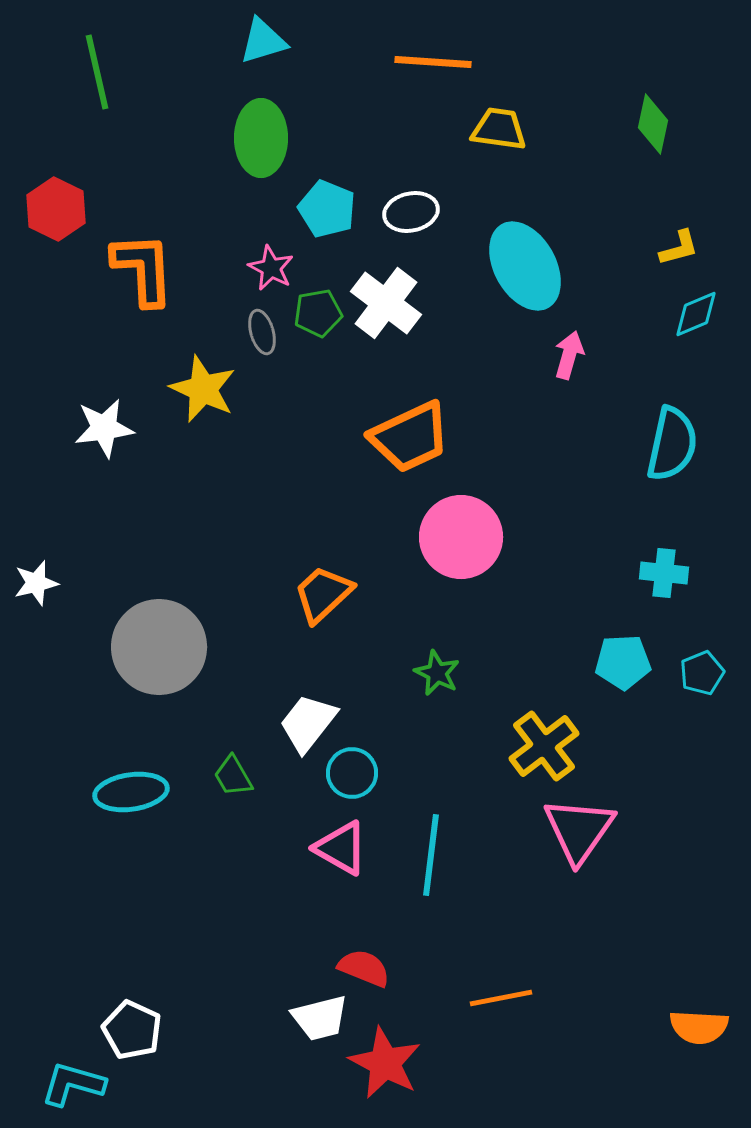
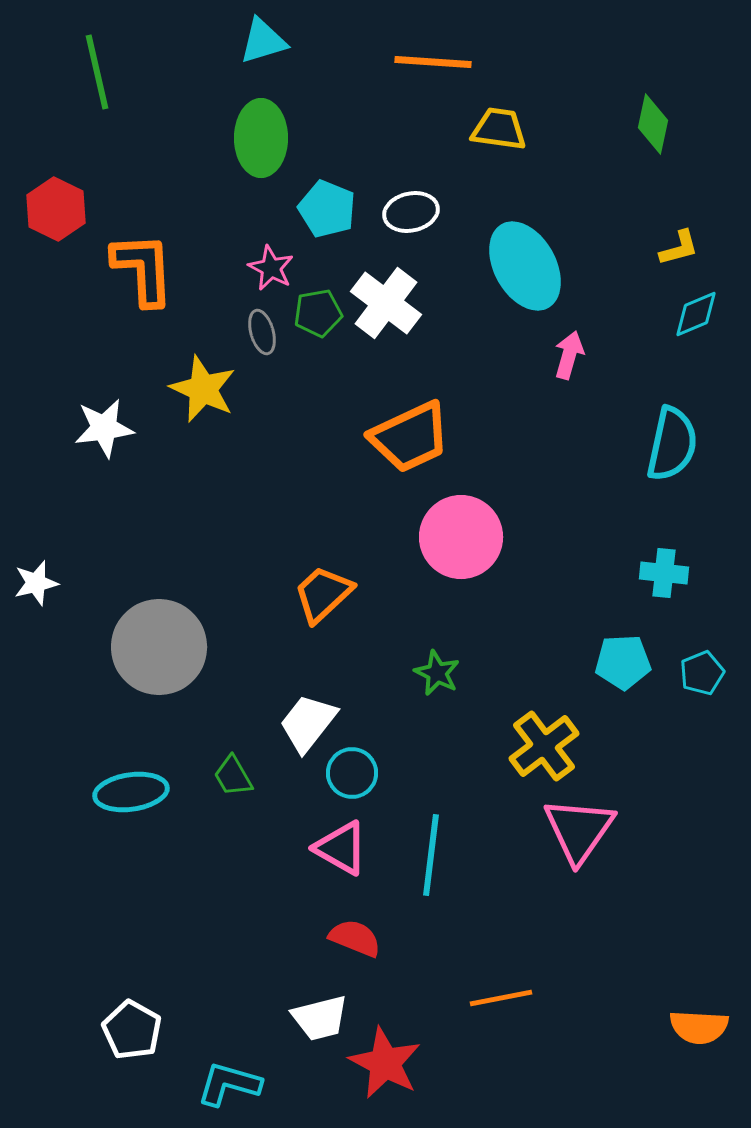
red semicircle at (364, 968): moved 9 px left, 30 px up
white pentagon at (132, 1030): rotated 4 degrees clockwise
cyan L-shape at (73, 1084): moved 156 px right
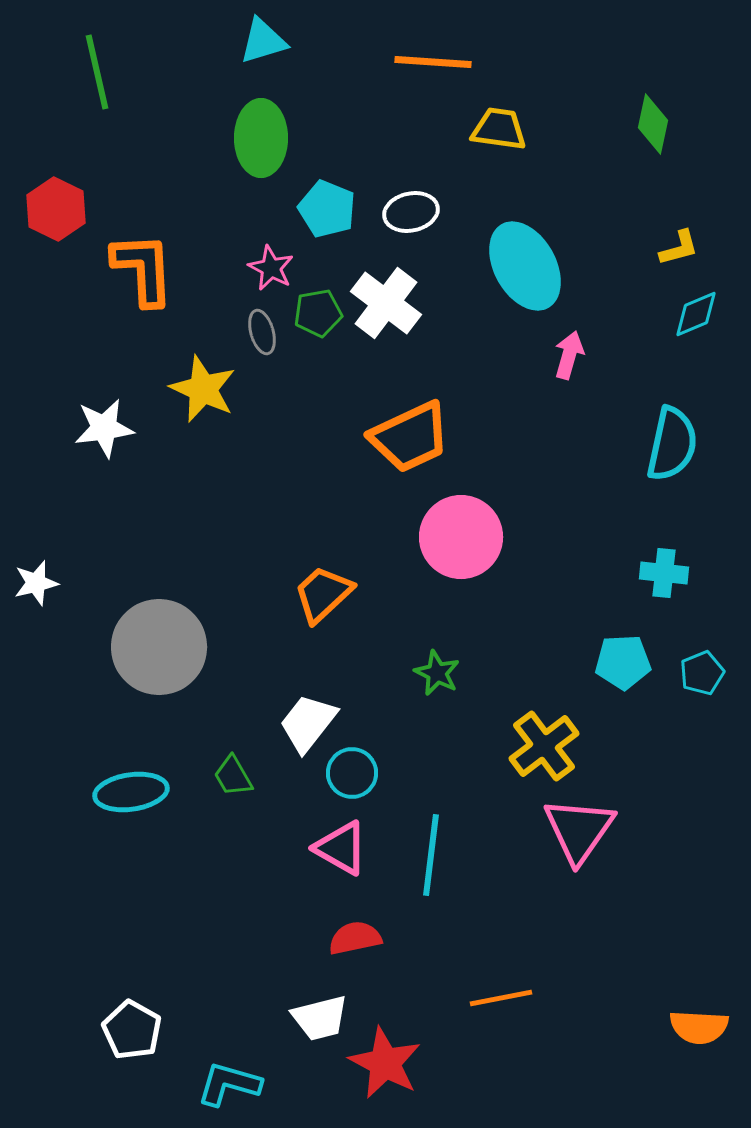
red semicircle at (355, 938): rotated 34 degrees counterclockwise
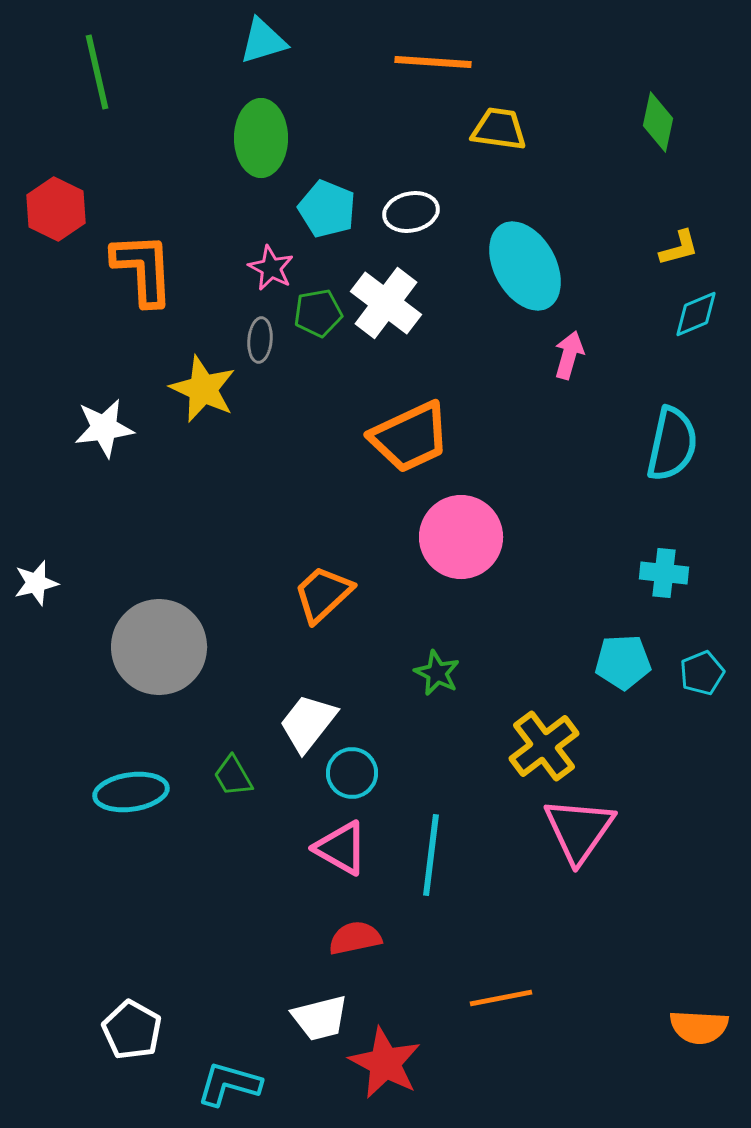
green diamond at (653, 124): moved 5 px right, 2 px up
gray ellipse at (262, 332): moved 2 px left, 8 px down; rotated 21 degrees clockwise
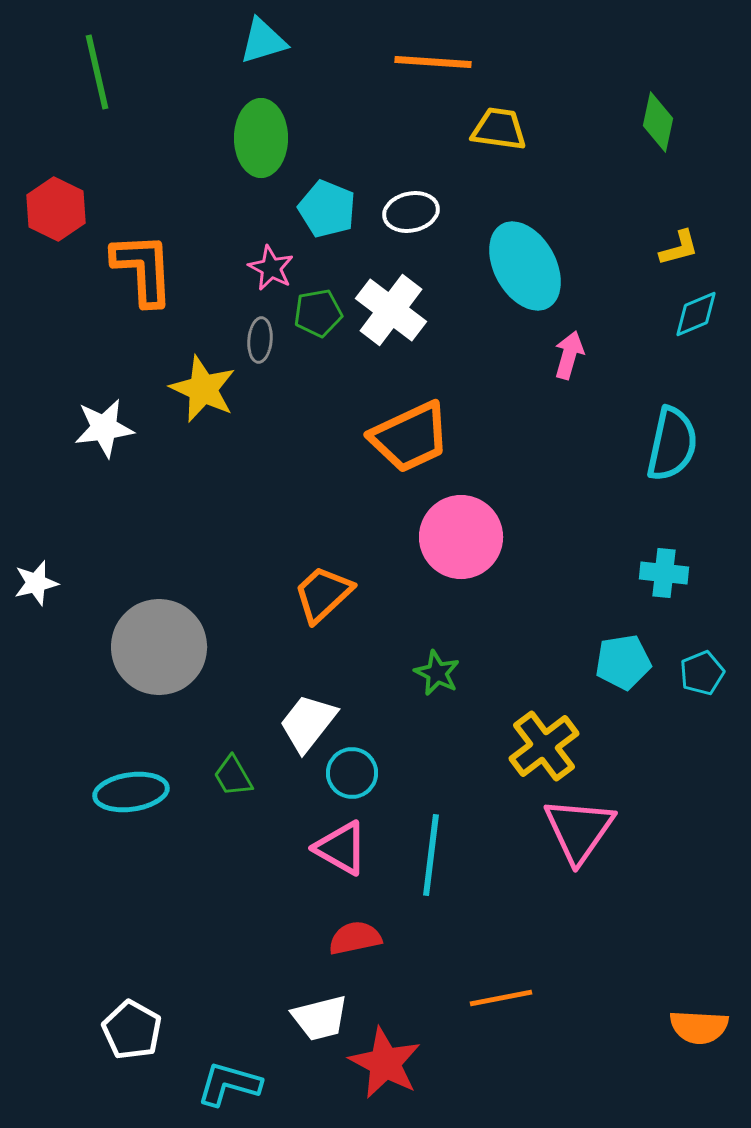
white cross at (386, 303): moved 5 px right, 7 px down
cyan pentagon at (623, 662): rotated 6 degrees counterclockwise
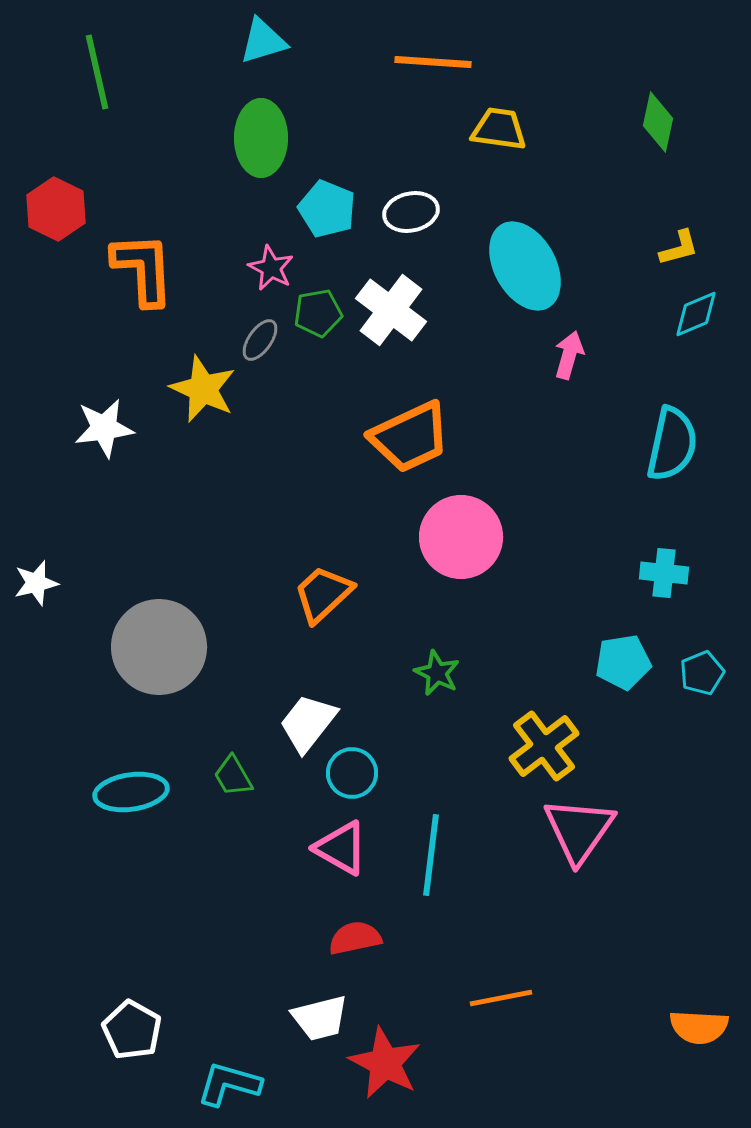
gray ellipse at (260, 340): rotated 30 degrees clockwise
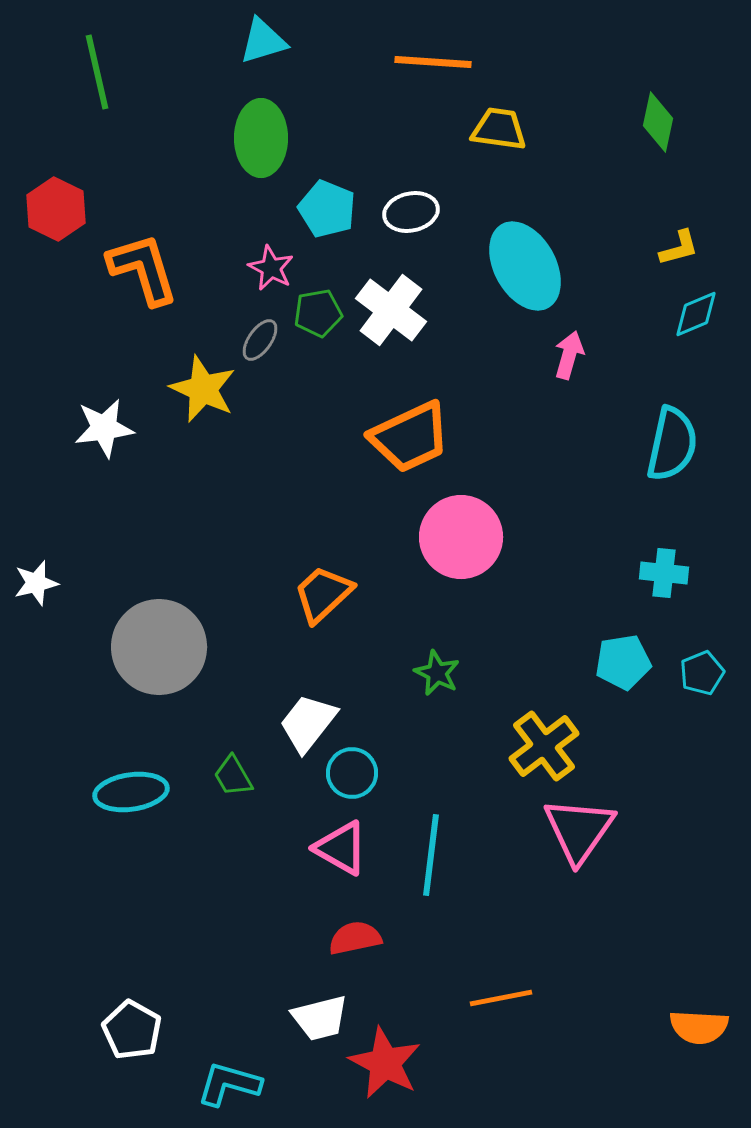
orange L-shape at (143, 269): rotated 14 degrees counterclockwise
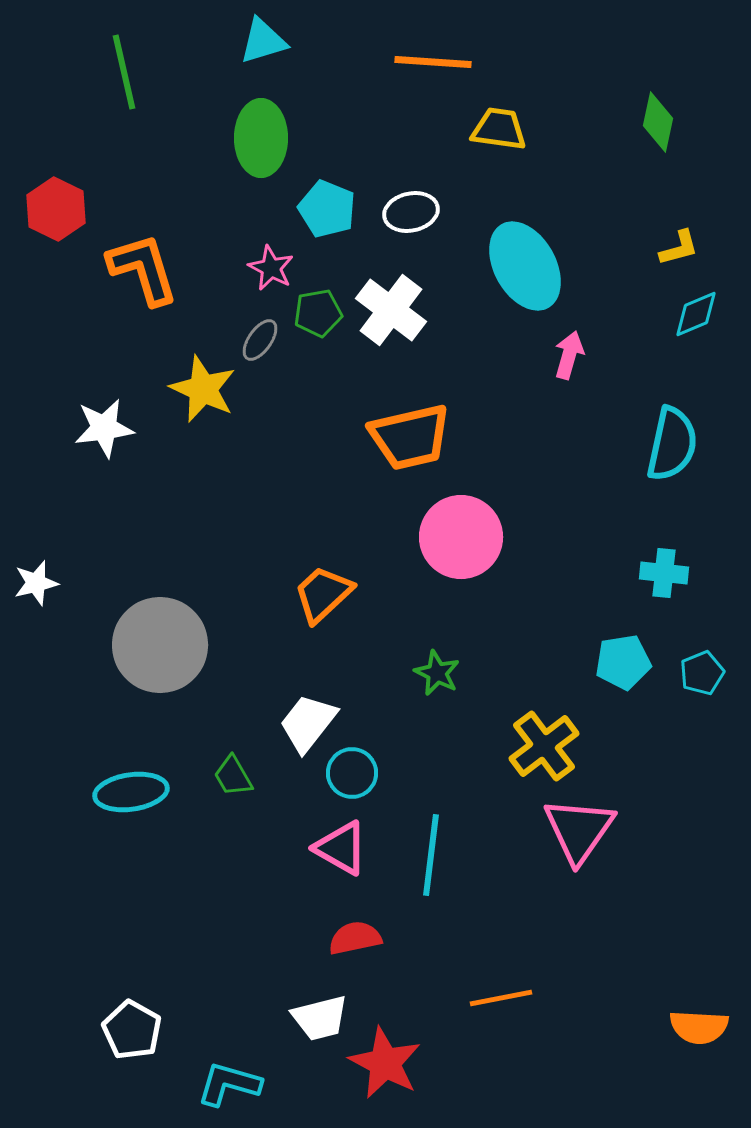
green line at (97, 72): moved 27 px right
orange trapezoid at (410, 437): rotated 12 degrees clockwise
gray circle at (159, 647): moved 1 px right, 2 px up
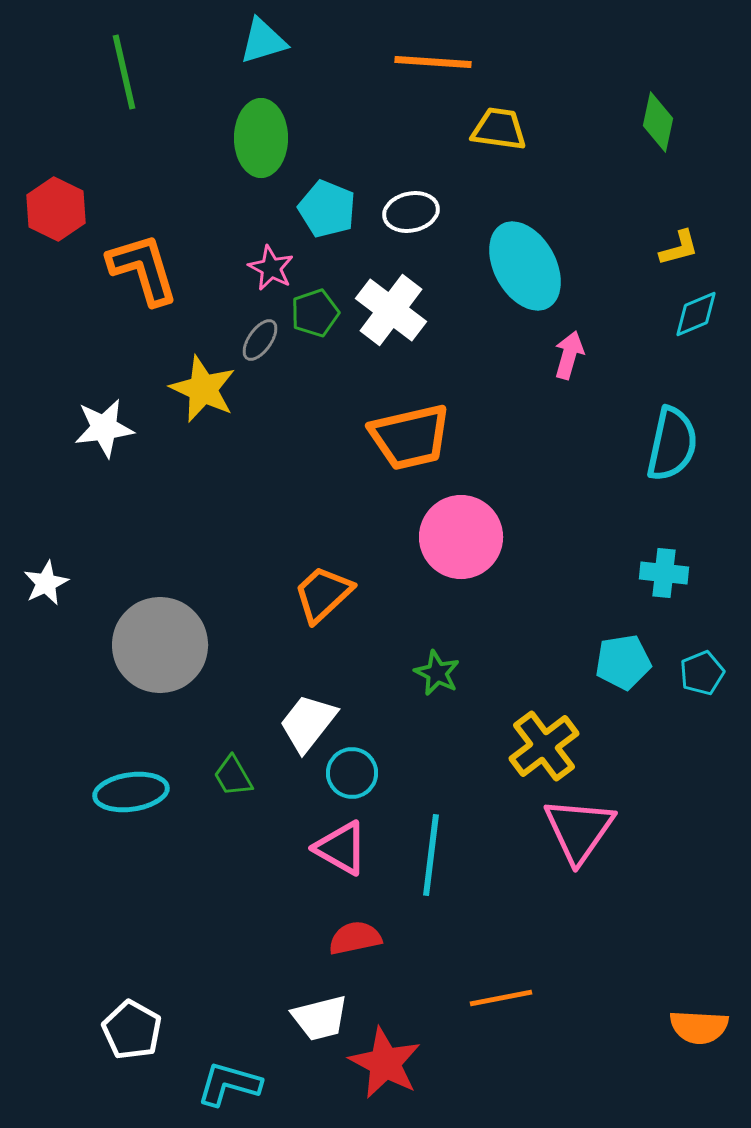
green pentagon at (318, 313): moved 3 px left; rotated 9 degrees counterclockwise
white star at (36, 583): moved 10 px right; rotated 12 degrees counterclockwise
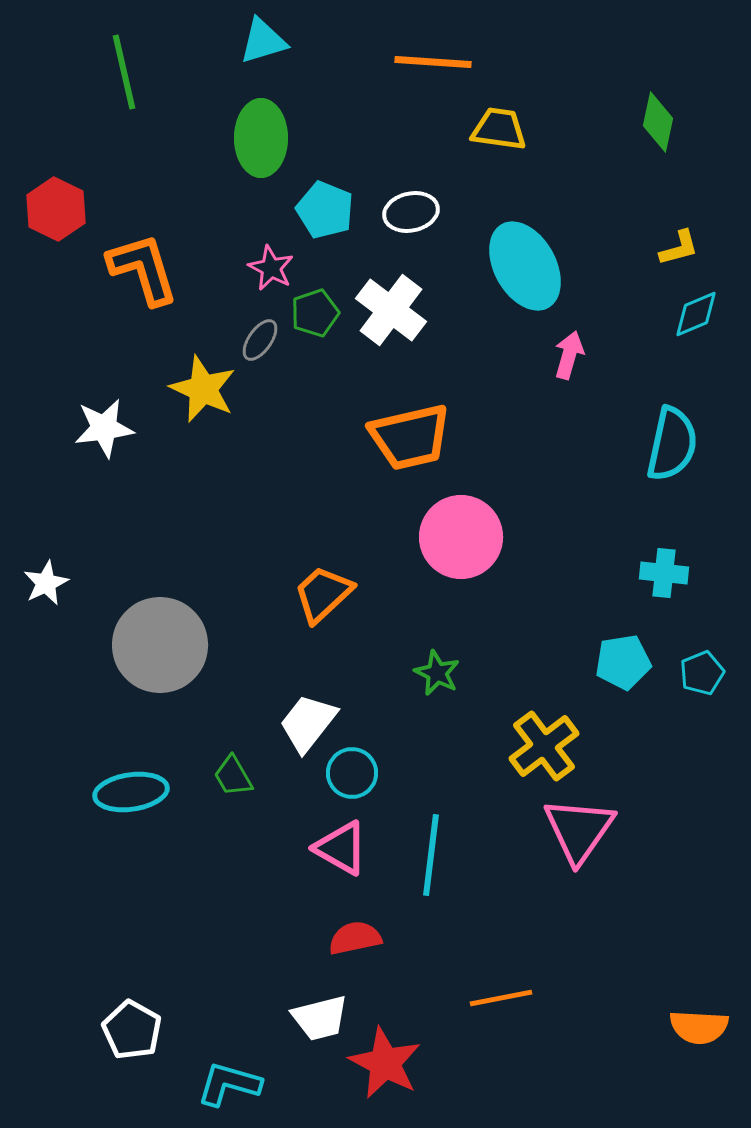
cyan pentagon at (327, 209): moved 2 px left, 1 px down
